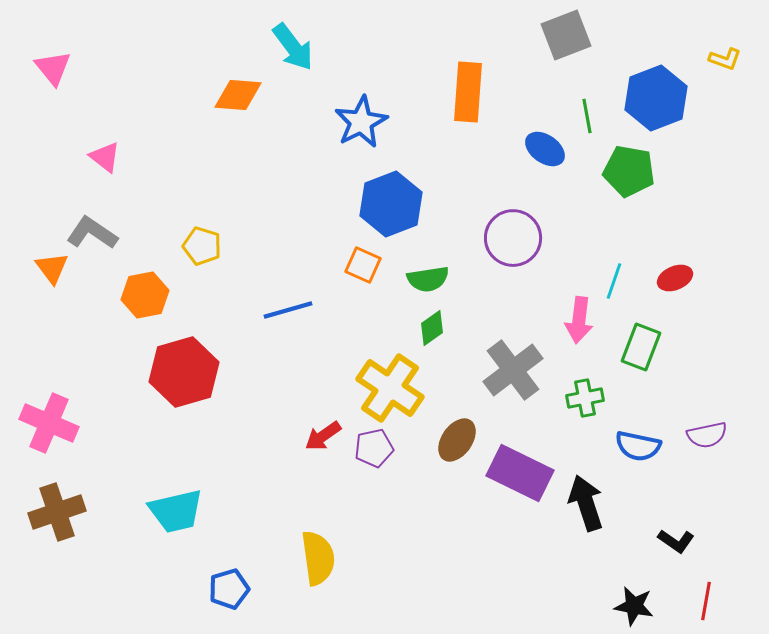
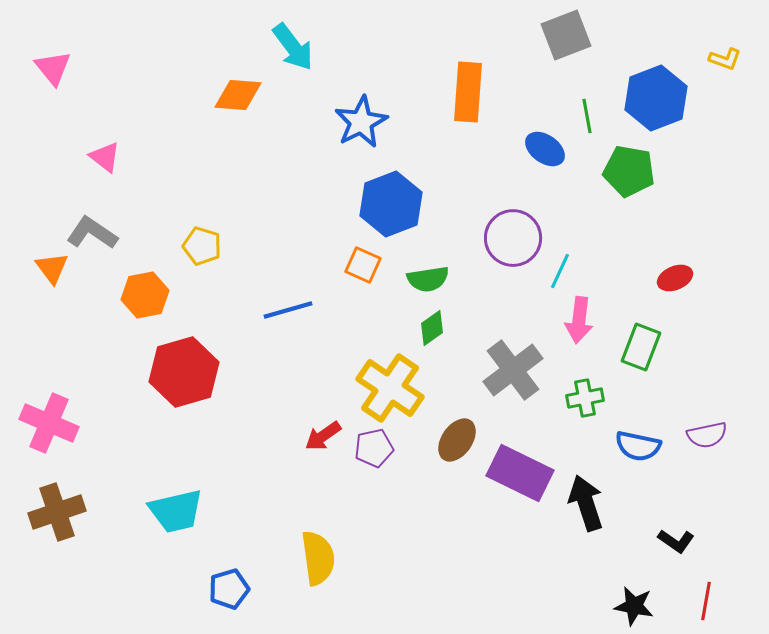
cyan line at (614, 281): moved 54 px left, 10 px up; rotated 6 degrees clockwise
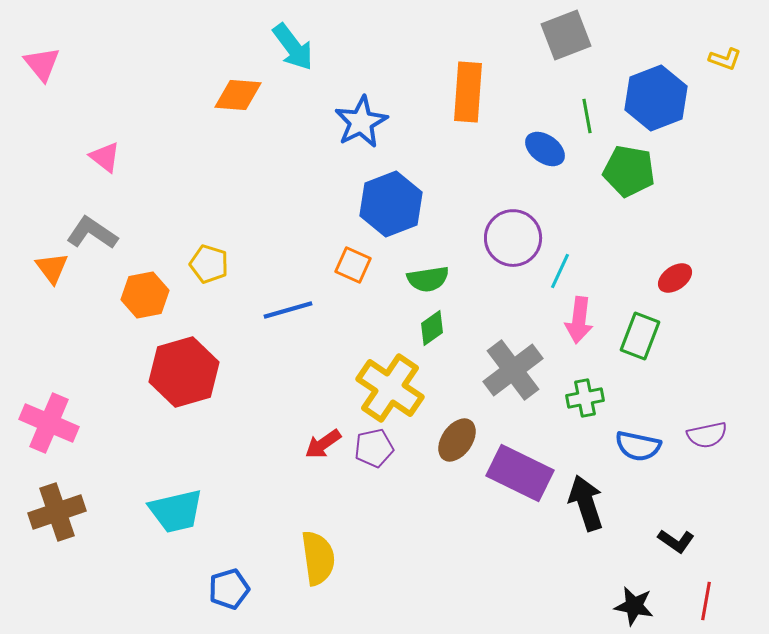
pink triangle at (53, 68): moved 11 px left, 4 px up
yellow pentagon at (202, 246): moved 7 px right, 18 px down
orange square at (363, 265): moved 10 px left
red ellipse at (675, 278): rotated 12 degrees counterclockwise
green rectangle at (641, 347): moved 1 px left, 11 px up
red arrow at (323, 436): moved 8 px down
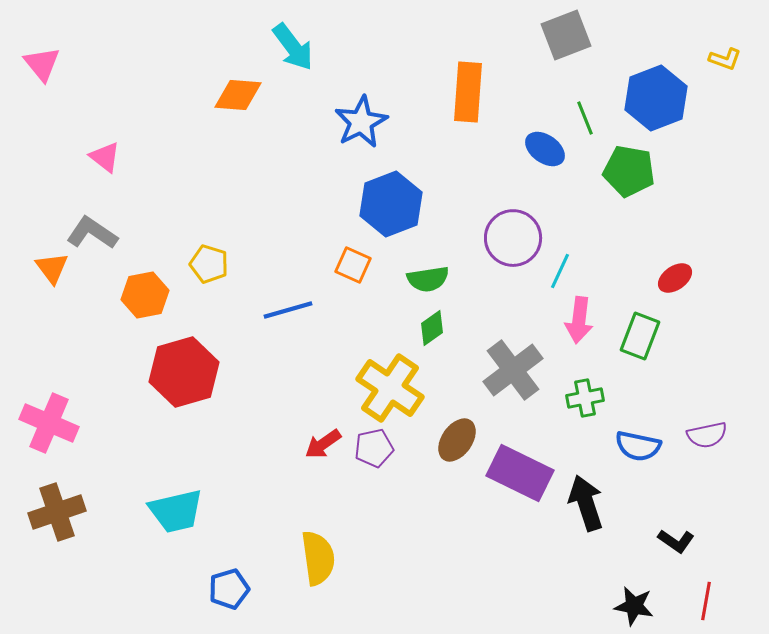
green line at (587, 116): moved 2 px left, 2 px down; rotated 12 degrees counterclockwise
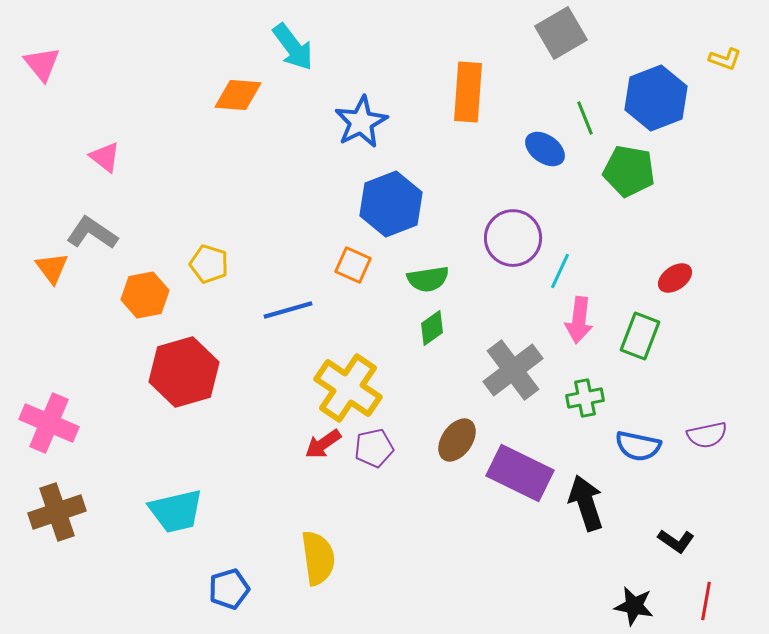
gray square at (566, 35): moved 5 px left, 2 px up; rotated 9 degrees counterclockwise
yellow cross at (390, 388): moved 42 px left
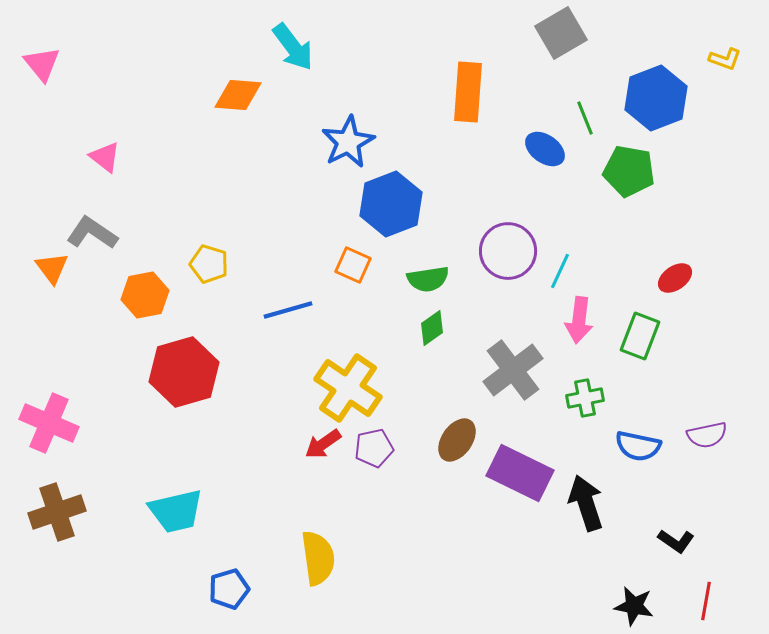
blue star at (361, 122): moved 13 px left, 20 px down
purple circle at (513, 238): moved 5 px left, 13 px down
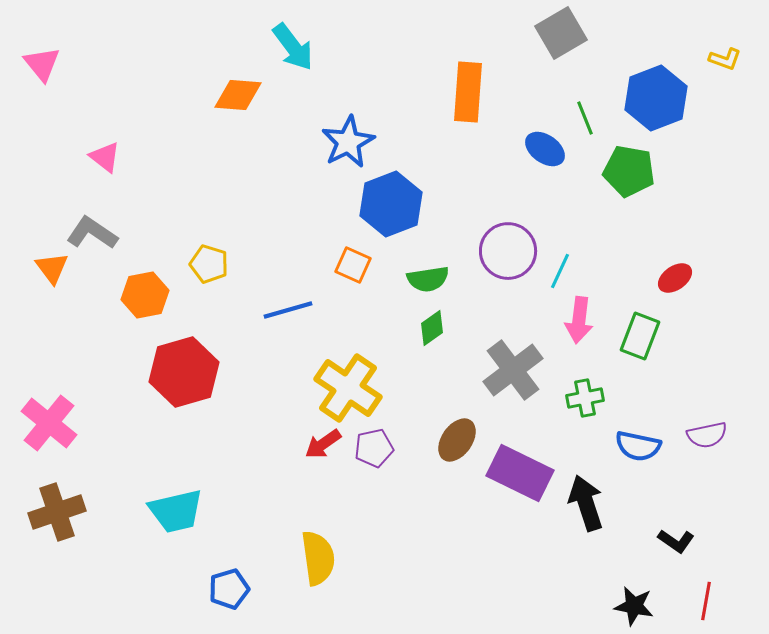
pink cross at (49, 423): rotated 16 degrees clockwise
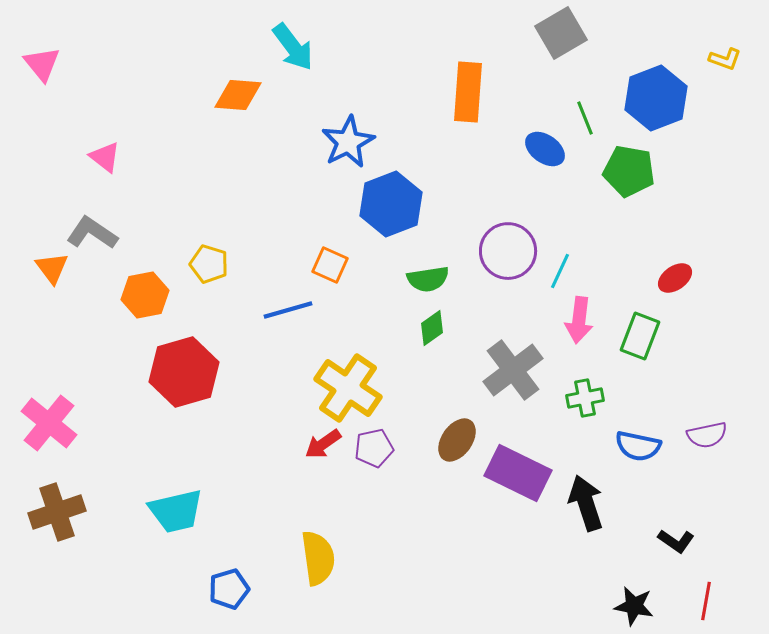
orange square at (353, 265): moved 23 px left
purple rectangle at (520, 473): moved 2 px left
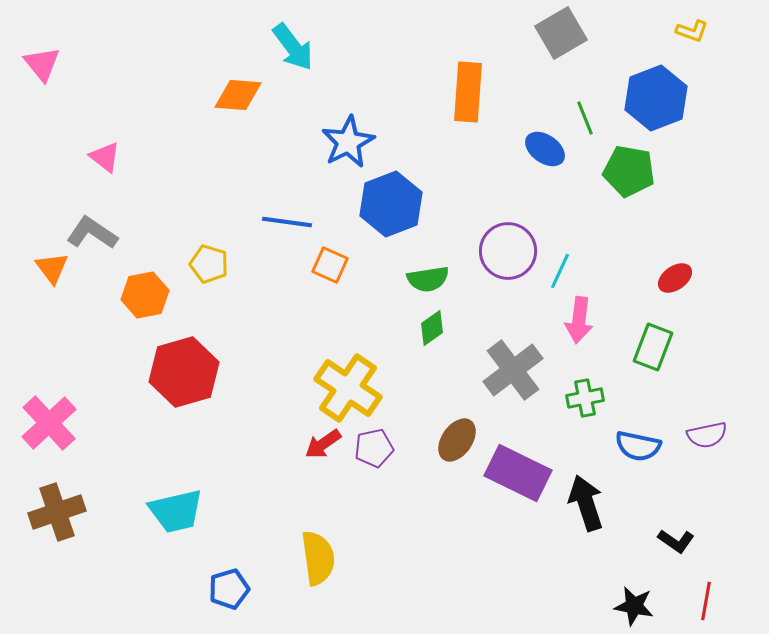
yellow L-shape at (725, 59): moved 33 px left, 28 px up
blue line at (288, 310): moved 1 px left, 88 px up; rotated 24 degrees clockwise
green rectangle at (640, 336): moved 13 px right, 11 px down
pink cross at (49, 423): rotated 8 degrees clockwise
